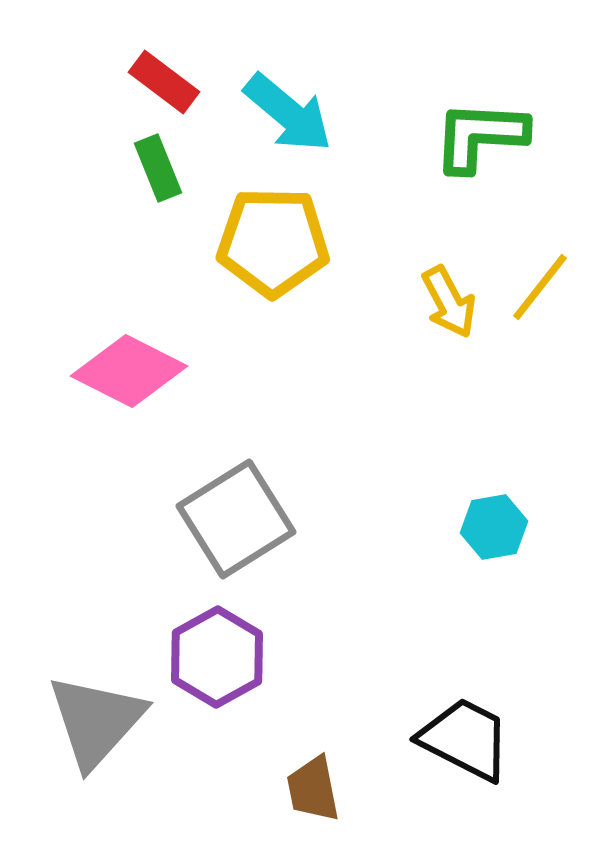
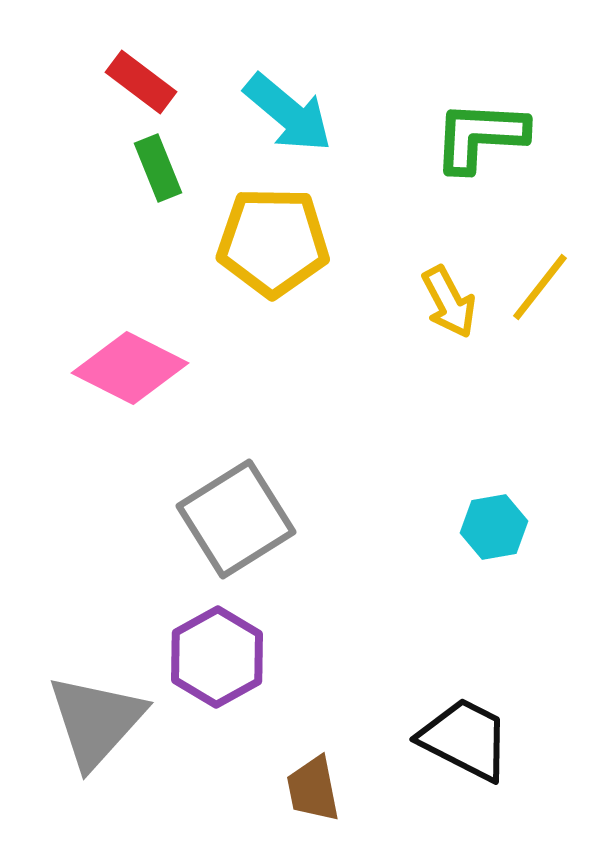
red rectangle: moved 23 px left
pink diamond: moved 1 px right, 3 px up
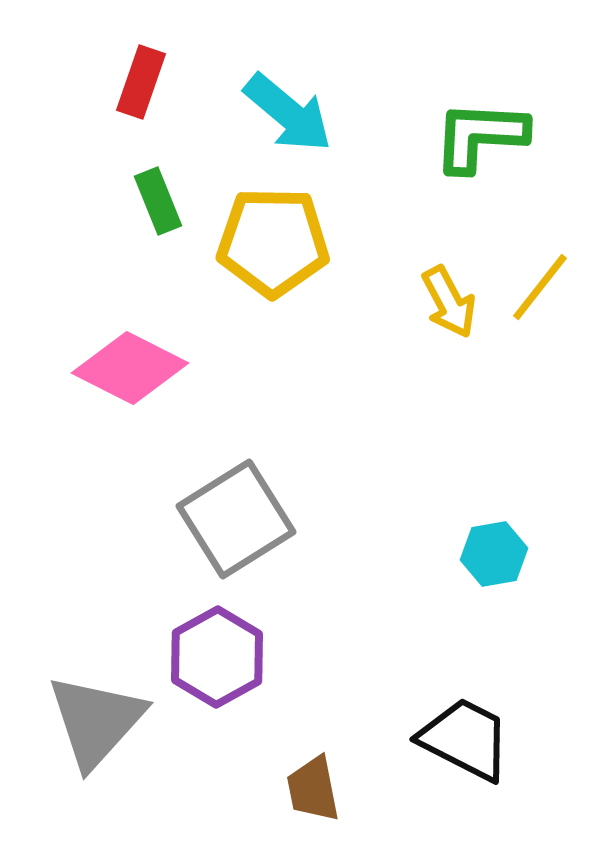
red rectangle: rotated 72 degrees clockwise
green rectangle: moved 33 px down
cyan hexagon: moved 27 px down
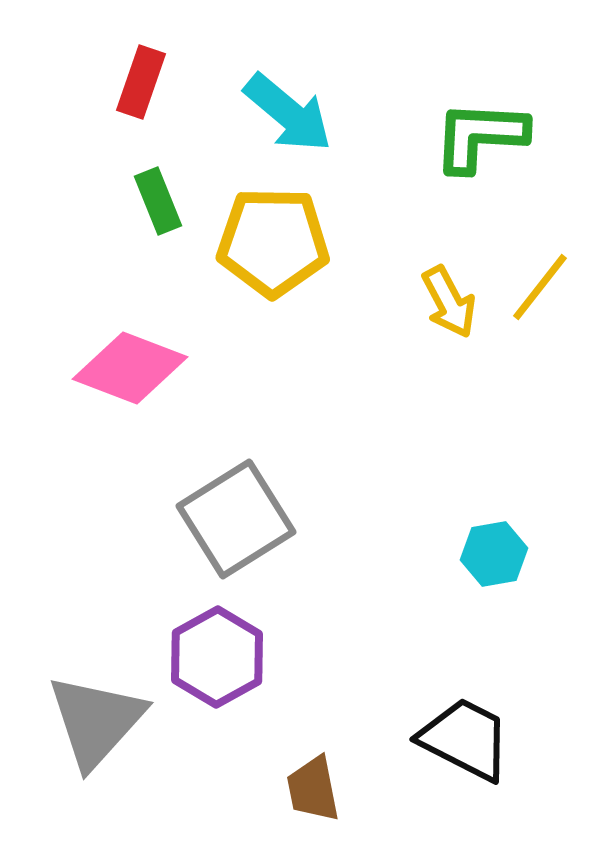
pink diamond: rotated 6 degrees counterclockwise
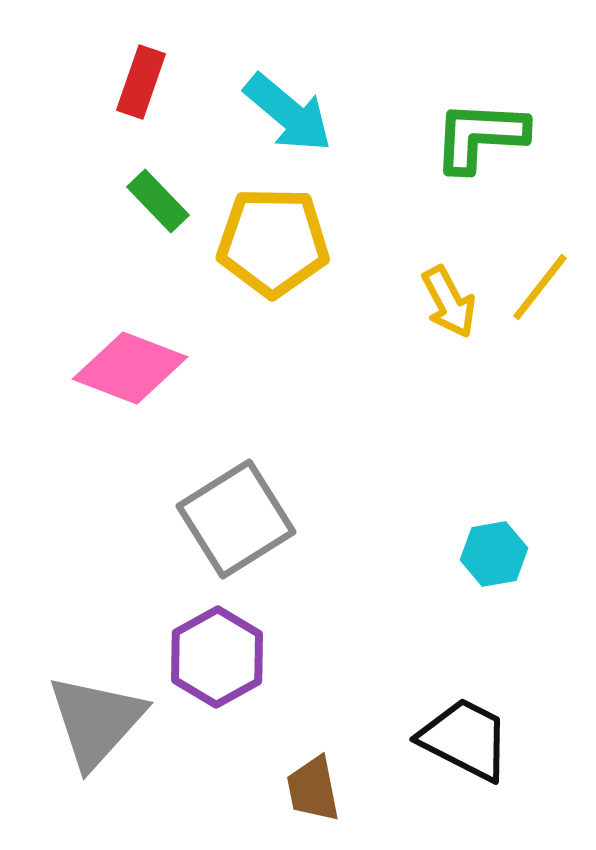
green rectangle: rotated 22 degrees counterclockwise
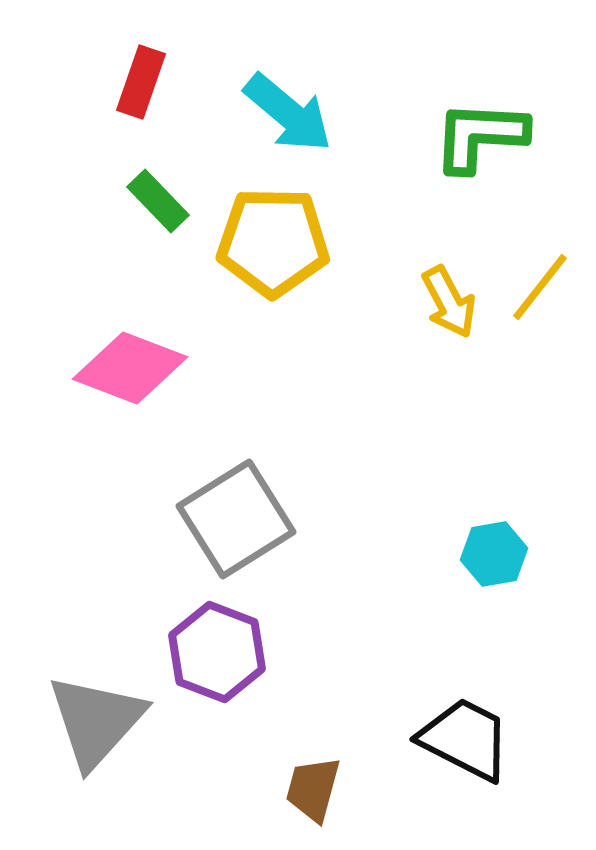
purple hexagon: moved 5 px up; rotated 10 degrees counterclockwise
brown trapezoid: rotated 26 degrees clockwise
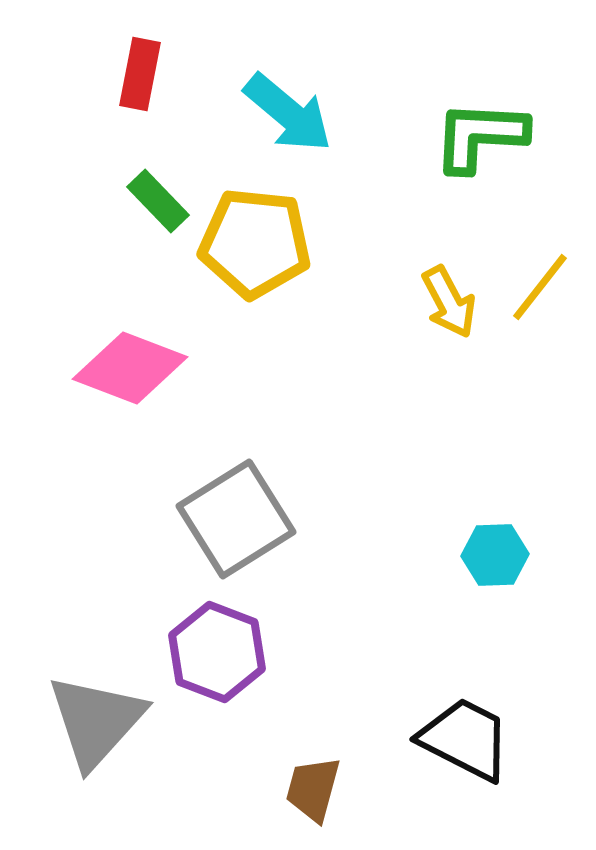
red rectangle: moved 1 px left, 8 px up; rotated 8 degrees counterclockwise
yellow pentagon: moved 18 px left, 1 px down; rotated 5 degrees clockwise
cyan hexagon: moved 1 px right, 1 px down; rotated 8 degrees clockwise
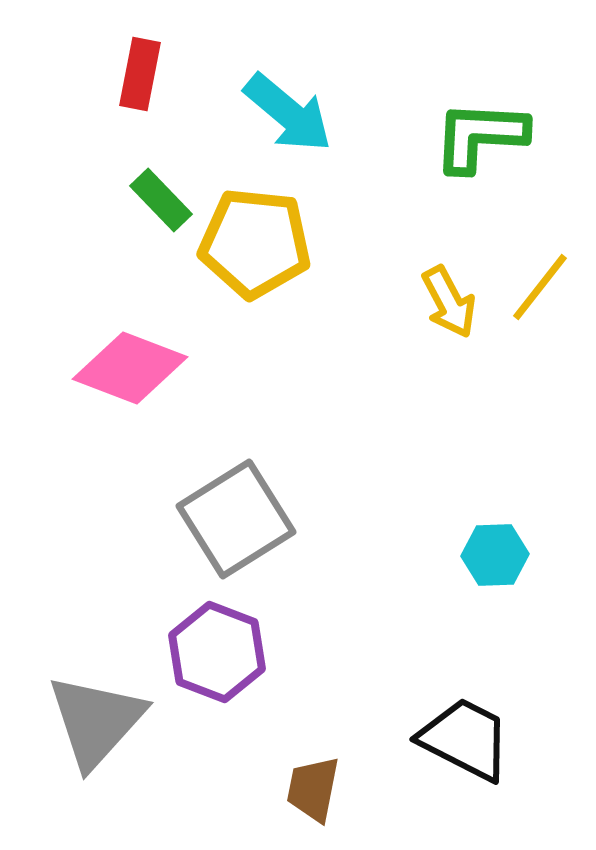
green rectangle: moved 3 px right, 1 px up
brown trapezoid: rotated 4 degrees counterclockwise
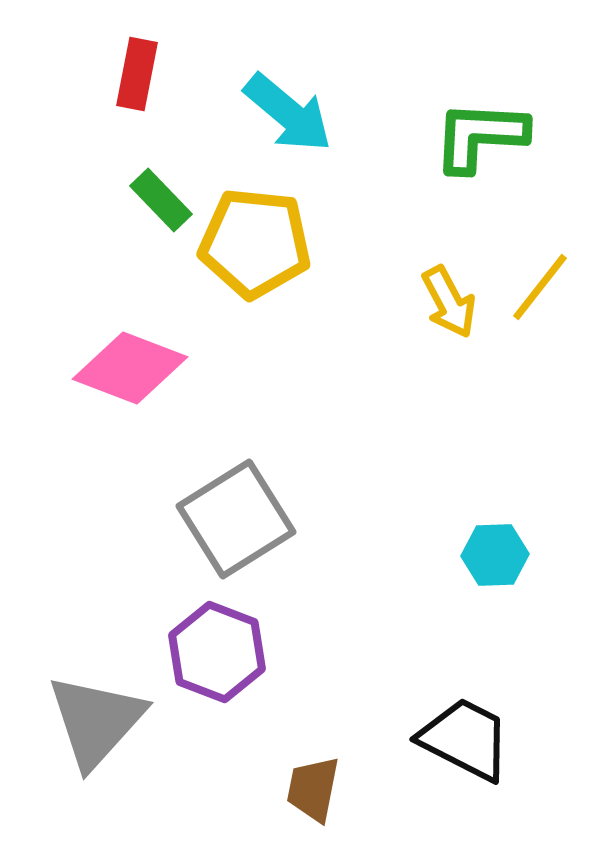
red rectangle: moved 3 px left
